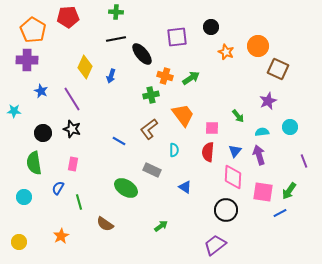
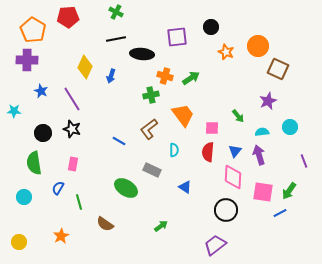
green cross at (116, 12): rotated 24 degrees clockwise
black ellipse at (142, 54): rotated 45 degrees counterclockwise
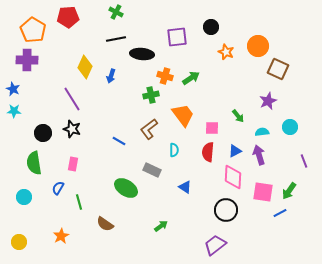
blue star at (41, 91): moved 28 px left, 2 px up
blue triangle at (235, 151): rotated 24 degrees clockwise
